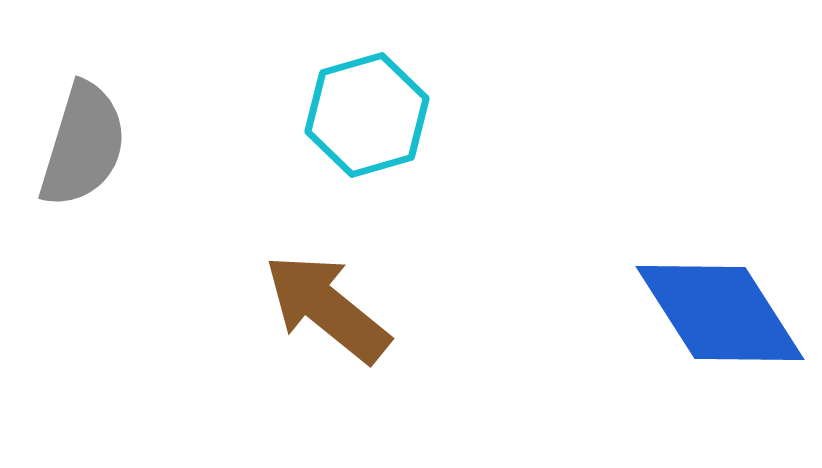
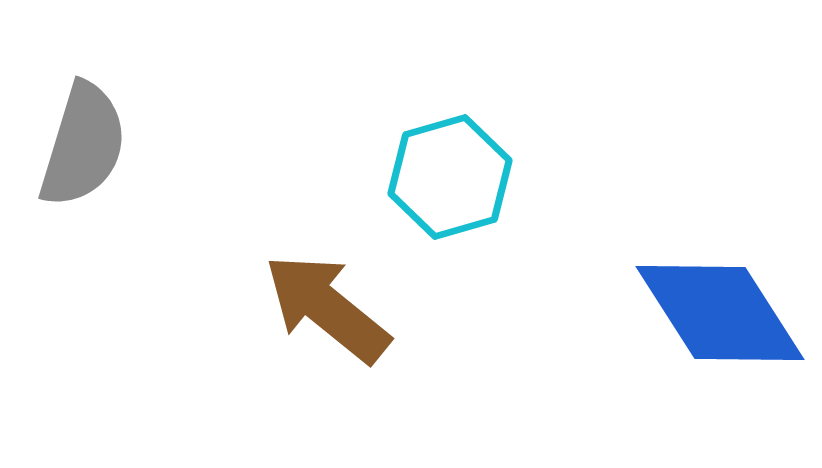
cyan hexagon: moved 83 px right, 62 px down
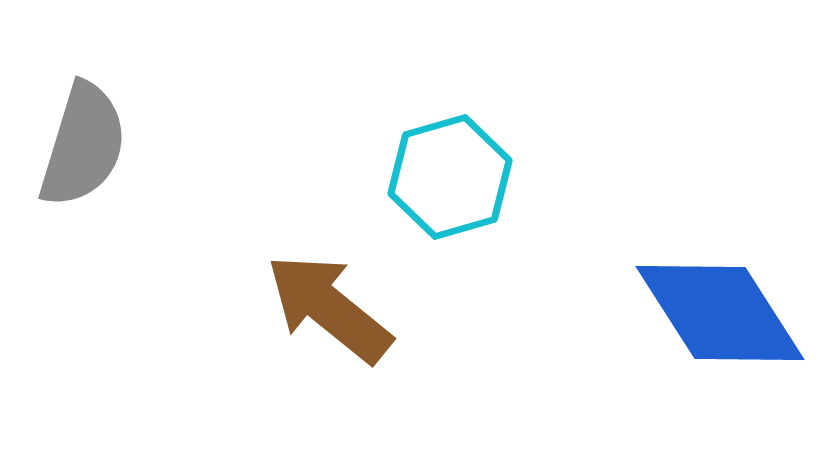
brown arrow: moved 2 px right
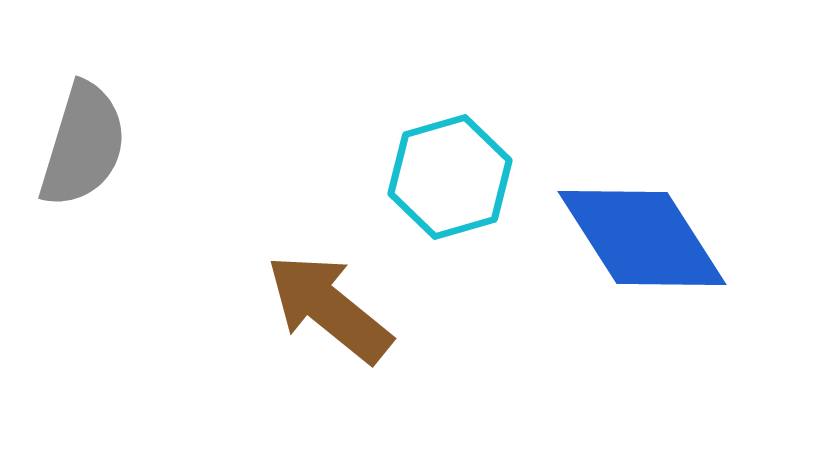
blue diamond: moved 78 px left, 75 px up
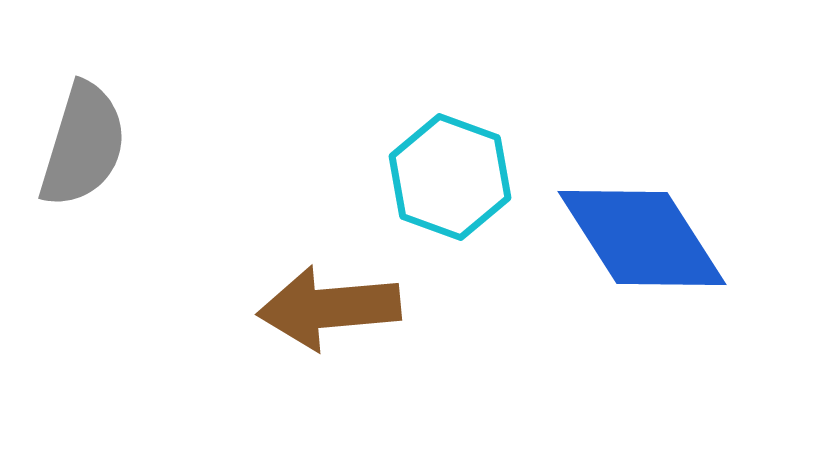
cyan hexagon: rotated 24 degrees counterclockwise
brown arrow: rotated 44 degrees counterclockwise
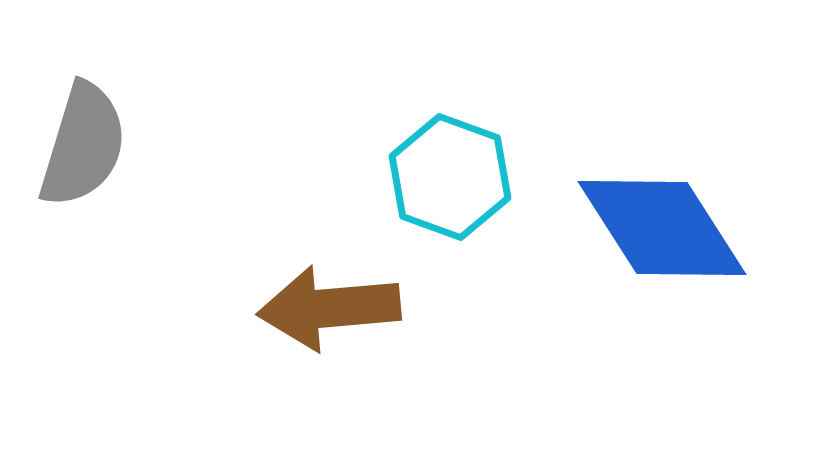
blue diamond: moved 20 px right, 10 px up
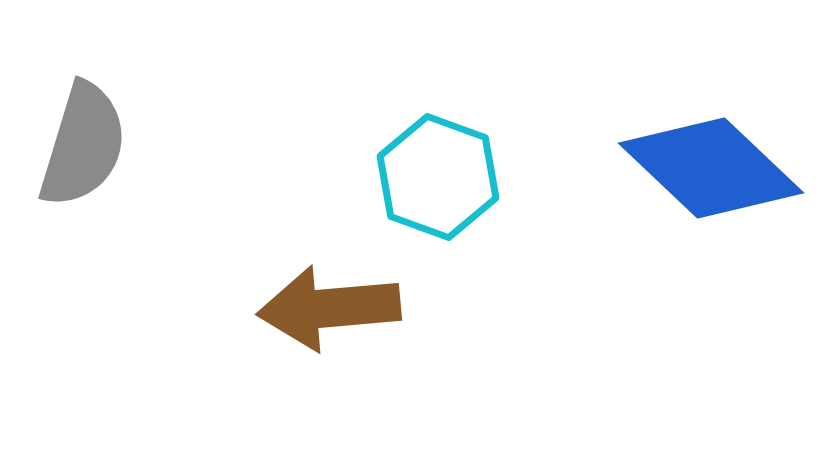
cyan hexagon: moved 12 px left
blue diamond: moved 49 px right, 60 px up; rotated 14 degrees counterclockwise
